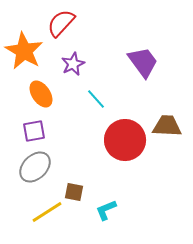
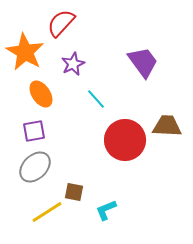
orange star: moved 1 px right, 1 px down
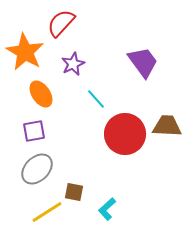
red circle: moved 6 px up
gray ellipse: moved 2 px right, 2 px down
cyan L-shape: moved 1 px right, 1 px up; rotated 20 degrees counterclockwise
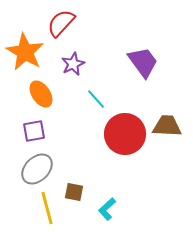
yellow line: moved 4 px up; rotated 72 degrees counterclockwise
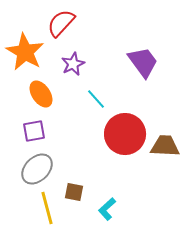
brown trapezoid: moved 2 px left, 20 px down
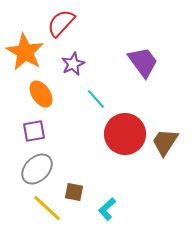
brown trapezoid: moved 4 px up; rotated 60 degrees counterclockwise
yellow line: rotated 32 degrees counterclockwise
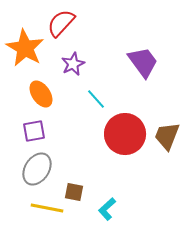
orange star: moved 4 px up
brown trapezoid: moved 2 px right, 6 px up; rotated 12 degrees counterclockwise
gray ellipse: rotated 12 degrees counterclockwise
yellow line: rotated 32 degrees counterclockwise
